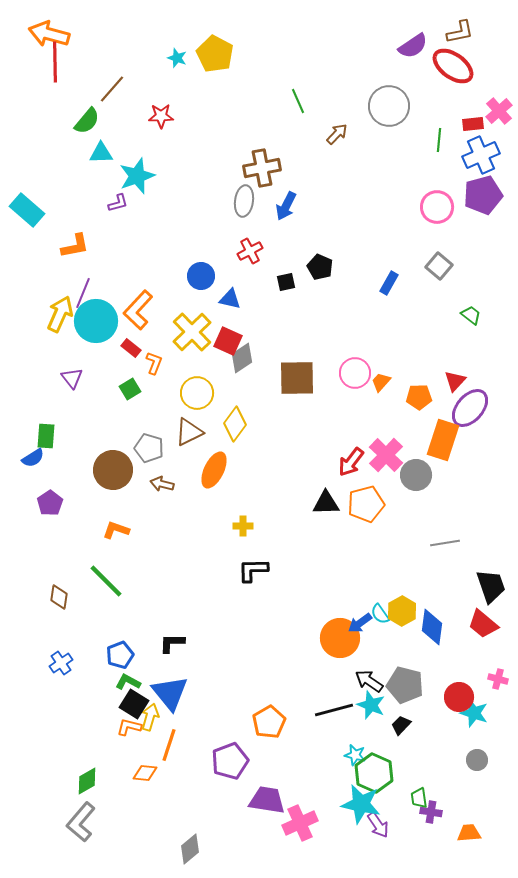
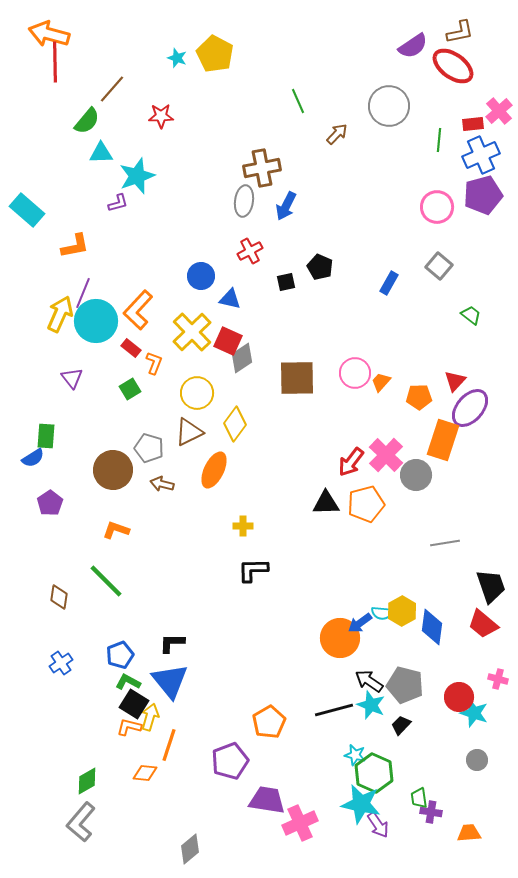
cyan semicircle at (380, 614): moved 2 px right, 1 px up; rotated 50 degrees counterclockwise
blue triangle at (170, 693): moved 12 px up
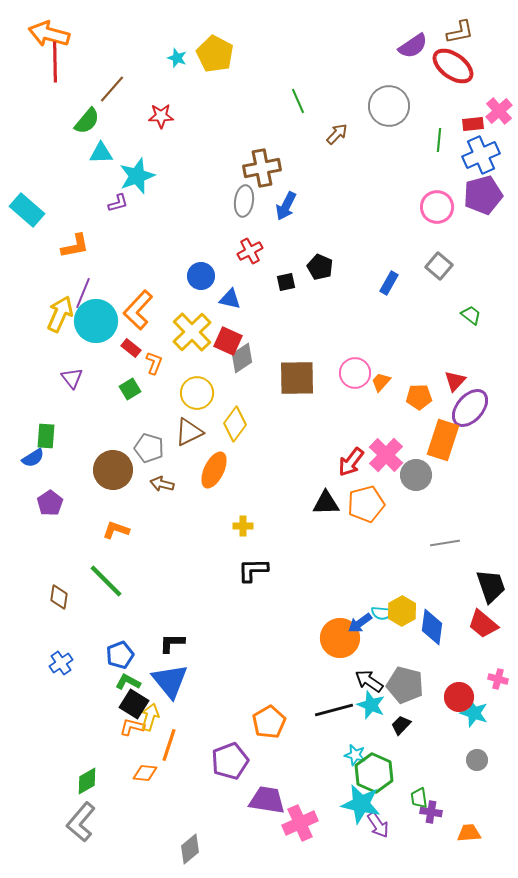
orange L-shape at (129, 727): moved 3 px right
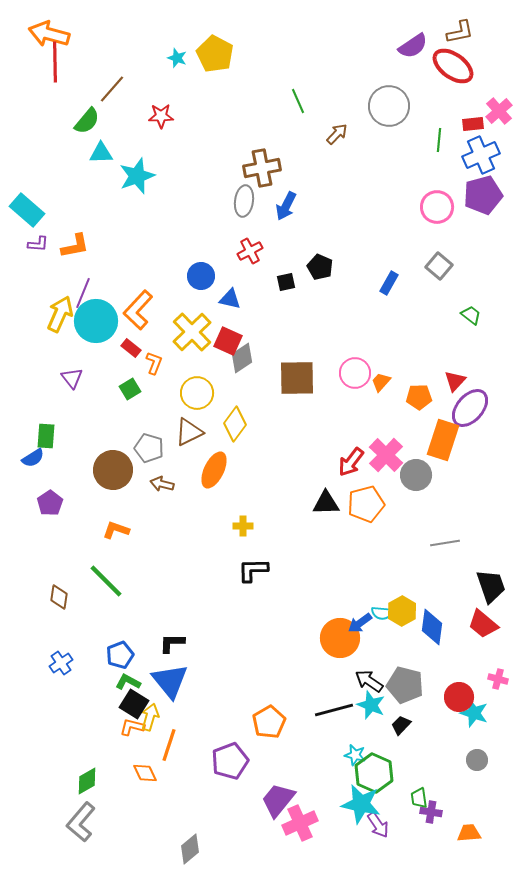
purple L-shape at (118, 203): moved 80 px left, 41 px down; rotated 20 degrees clockwise
orange diamond at (145, 773): rotated 60 degrees clockwise
purple trapezoid at (267, 800): moved 11 px right; rotated 60 degrees counterclockwise
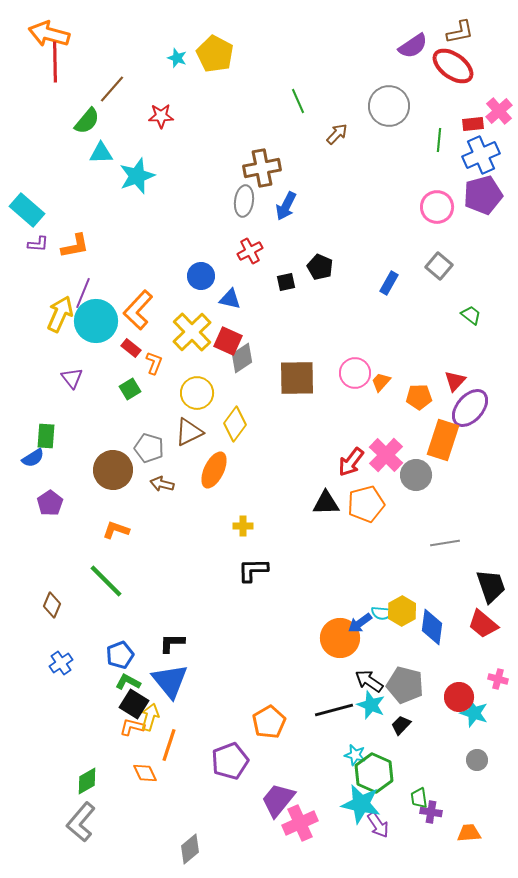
brown diamond at (59, 597): moved 7 px left, 8 px down; rotated 15 degrees clockwise
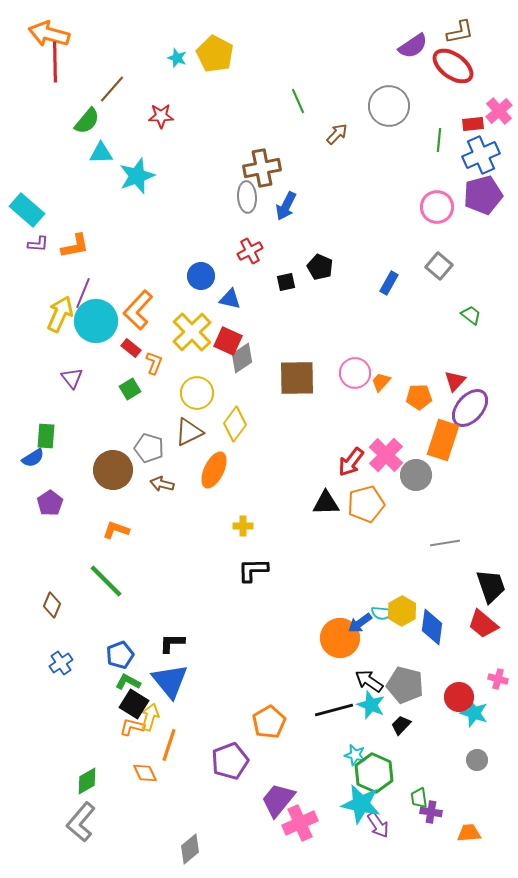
gray ellipse at (244, 201): moved 3 px right, 4 px up; rotated 12 degrees counterclockwise
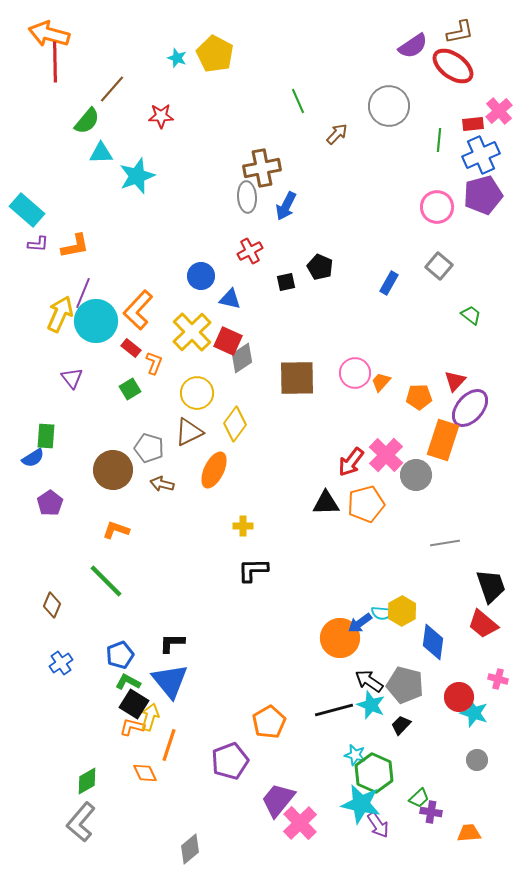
blue diamond at (432, 627): moved 1 px right, 15 px down
green trapezoid at (419, 798): rotated 125 degrees counterclockwise
pink cross at (300, 823): rotated 20 degrees counterclockwise
